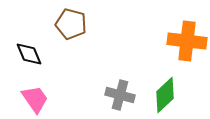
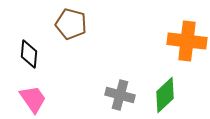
black diamond: rotated 28 degrees clockwise
pink trapezoid: moved 2 px left
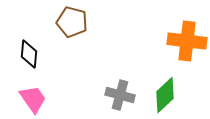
brown pentagon: moved 1 px right, 2 px up
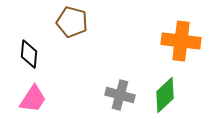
orange cross: moved 6 px left
pink trapezoid: rotated 68 degrees clockwise
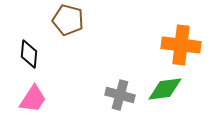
brown pentagon: moved 4 px left, 2 px up
orange cross: moved 4 px down
green diamond: moved 6 px up; rotated 36 degrees clockwise
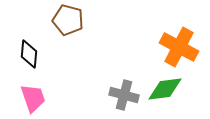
orange cross: moved 2 px left, 2 px down; rotated 21 degrees clockwise
gray cross: moved 4 px right
pink trapezoid: moved 1 px up; rotated 52 degrees counterclockwise
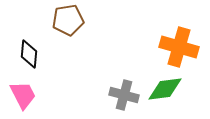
brown pentagon: rotated 24 degrees counterclockwise
orange cross: rotated 12 degrees counterclockwise
pink trapezoid: moved 10 px left, 3 px up; rotated 8 degrees counterclockwise
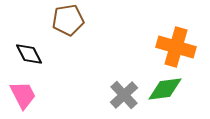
orange cross: moved 3 px left
black diamond: rotated 32 degrees counterclockwise
gray cross: rotated 32 degrees clockwise
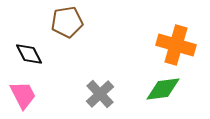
brown pentagon: moved 1 px left, 2 px down
orange cross: moved 2 px up
green diamond: moved 2 px left
gray cross: moved 24 px left, 1 px up
